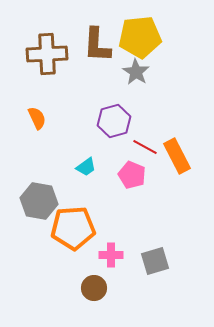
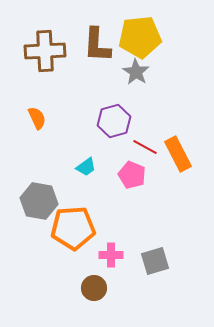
brown cross: moved 2 px left, 3 px up
orange rectangle: moved 1 px right, 2 px up
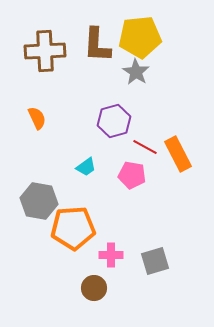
pink pentagon: rotated 12 degrees counterclockwise
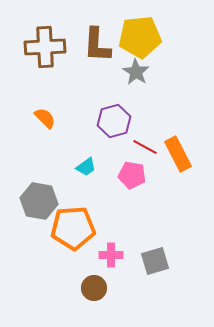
brown cross: moved 4 px up
orange semicircle: moved 8 px right; rotated 20 degrees counterclockwise
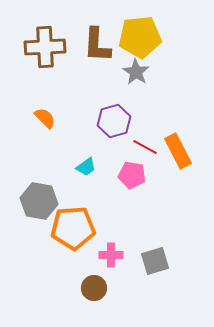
orange rectangle: moved 3 px up
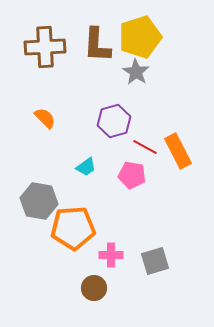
yellow pentagon: rotated 12 degrees counterclockwise
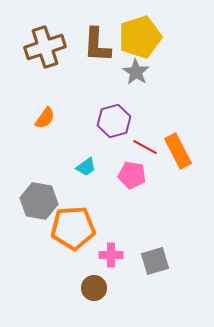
brown cross: rotated 15 degrees counterclockwise
orange semicircle: rotated 80 degrees clockwise
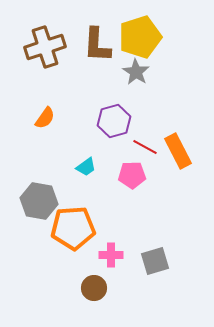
pink pentagon: rotated 12 degrees counterclockwise
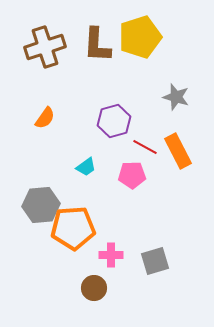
gray star: moved 40 px right, 25 px down; rotated 16 degrees counterclockwise
gray hexagon: moved 2 px right, 4 px down; rotated 15 degrees counterclockwise
